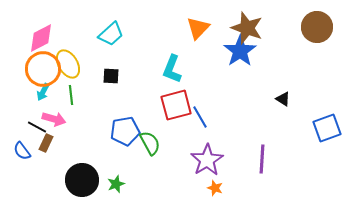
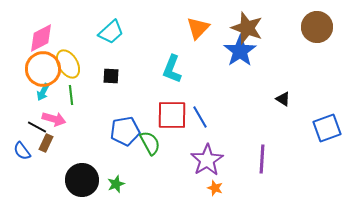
cyan trapezoid: moved 2 px up
red square: moved 4 px left, 10 px down; rotated 16 degrees clockwise
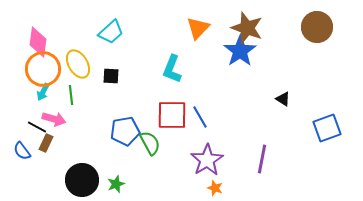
pink diamond: moved 3 px left, 4 px down; rotated 56 degrees counterclockwise
yellow ellipse: moved 10 px right
purple line: rotated 8 degrees clockwise
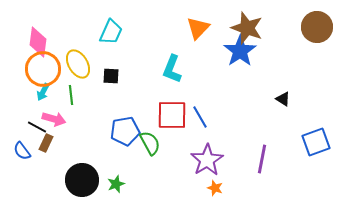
cyan trapezoid: rotated 24 degrees counterclockwise
blue square: moved 11 px left, 14 px down
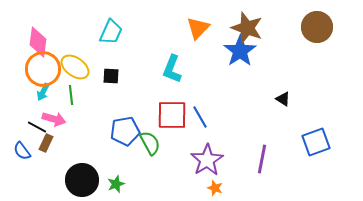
yellow ellipse: moved 3 px left, 3 px down; rotated 24 degrees counterclockwise
